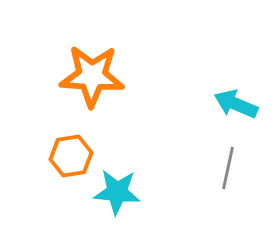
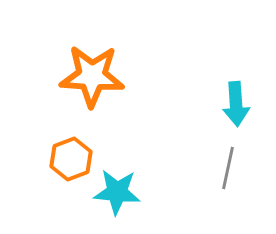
cyan arrow: rotated 117 degrees counterclockwise
orange hexagon: moved 3 px down; rotated 12 degrees counterclockwise
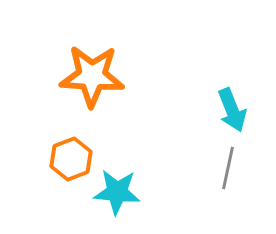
cyan arrow: moved 4 px left, 6 px down; rotated 18 degrees counterclockwise
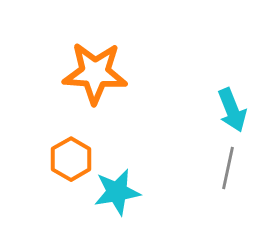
orange star: moved 3 px right, 3 px up
orange hexagon: rotated 9 degrees counterclockwise
cyan star: rotated 15 degrees counterclockwise
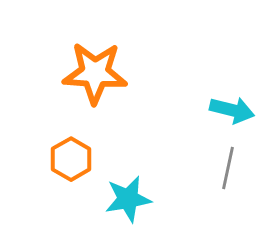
cyan arrow: rotated 54 degrees counterclockwise
cyan star: moved 11 px right, 7 px down
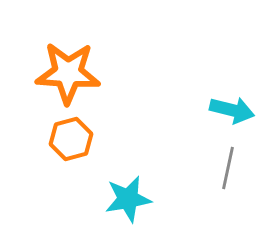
orange star: moved 27 px left
orange hexagon: moved 20 px up; rotated 15 degrees clockwise
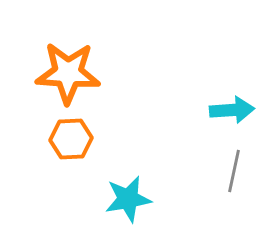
cyan arrow: rotated 18 degrees counterclockwise
orange hexagon: rotated 12 degrees clockwise
gray line: moved 6 px right, 3 px down
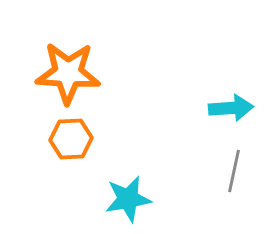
cyan arrow: moved 1 px left, 2 px up
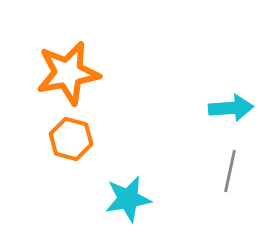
orange star: rotated 14 degrees counterclockwise
orange hexagon: rotated 18 degrees clockwise
gray line: moved 4 px left
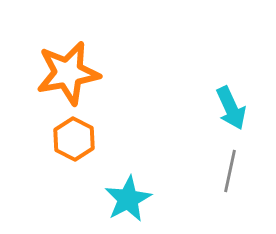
cyan arrow: rotated 69 degrees clockwise
orange hexagon: moved 3 px right; rotated 12 degrees clockwise
cyan star: rotated 18 degrees counterclockwise
